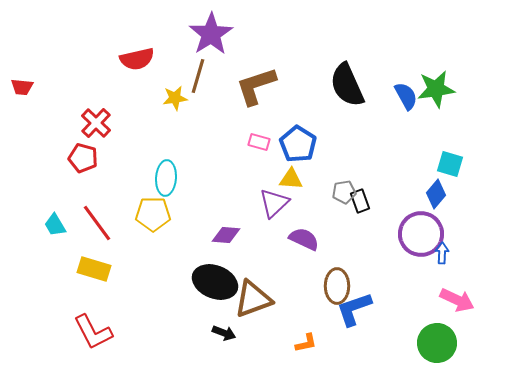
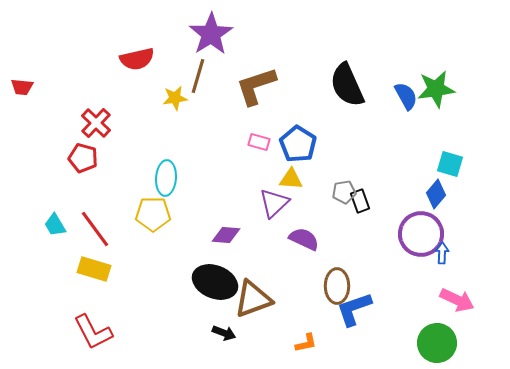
red line: moved 2 px left, 6 px down
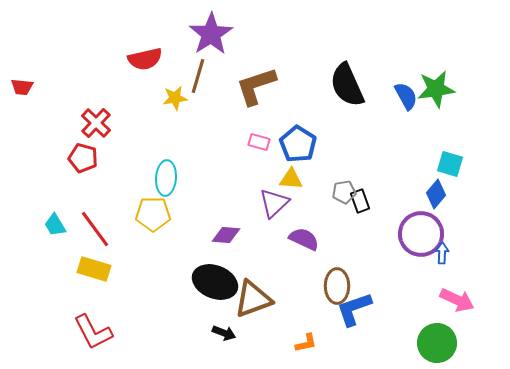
red semicircle: moved 8 px right
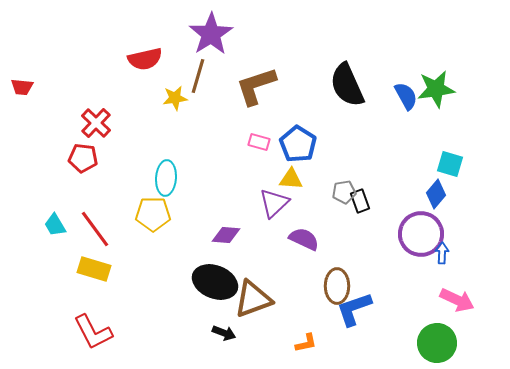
red pentagon: rotated 8 degrees counterclockwise
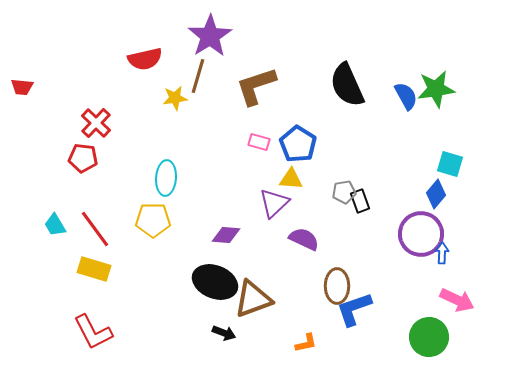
purple star: moved 1 px left, 2 px down
yellow pentagon: moved 6 px down
green circle: moved 8 px left, 6 px up
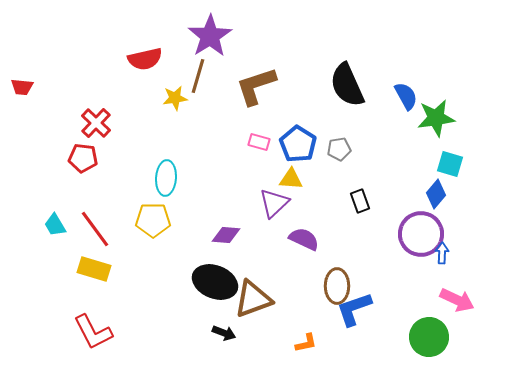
green star: moved 29 px down
gray pentagon: moved 5 px left, 43 px up
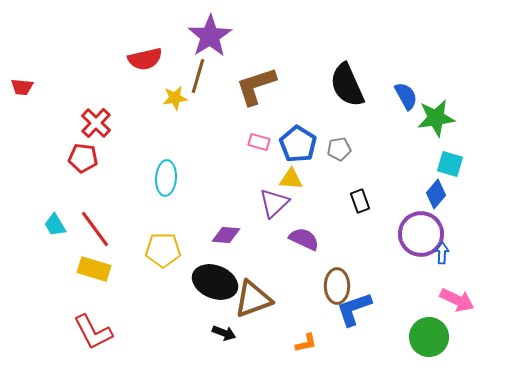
yellow pentagon: moved 10 px right, 30 px down
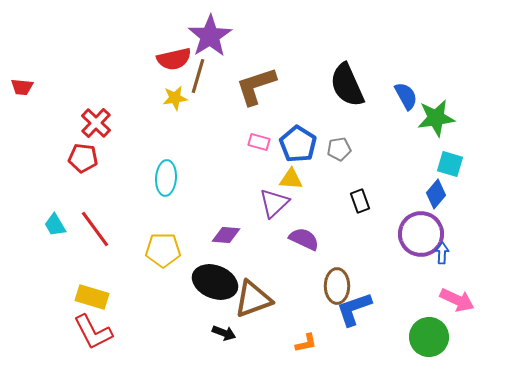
red semicircle: moved 29 px right
yellow rectangle: moved 2 px left, 28 px down
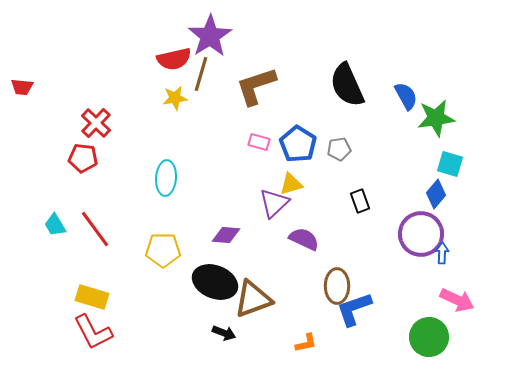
brown line: moved 3 px right, 2 px up
yellow triangle: moved 5 px down; rotated 20 degrees counterclockwise
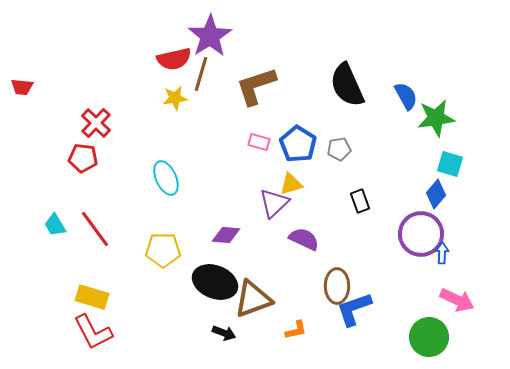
cyan ellipse: rotated 28 degrees counterclockwise
orange L-shape: moved 10 px left, 13 px up
